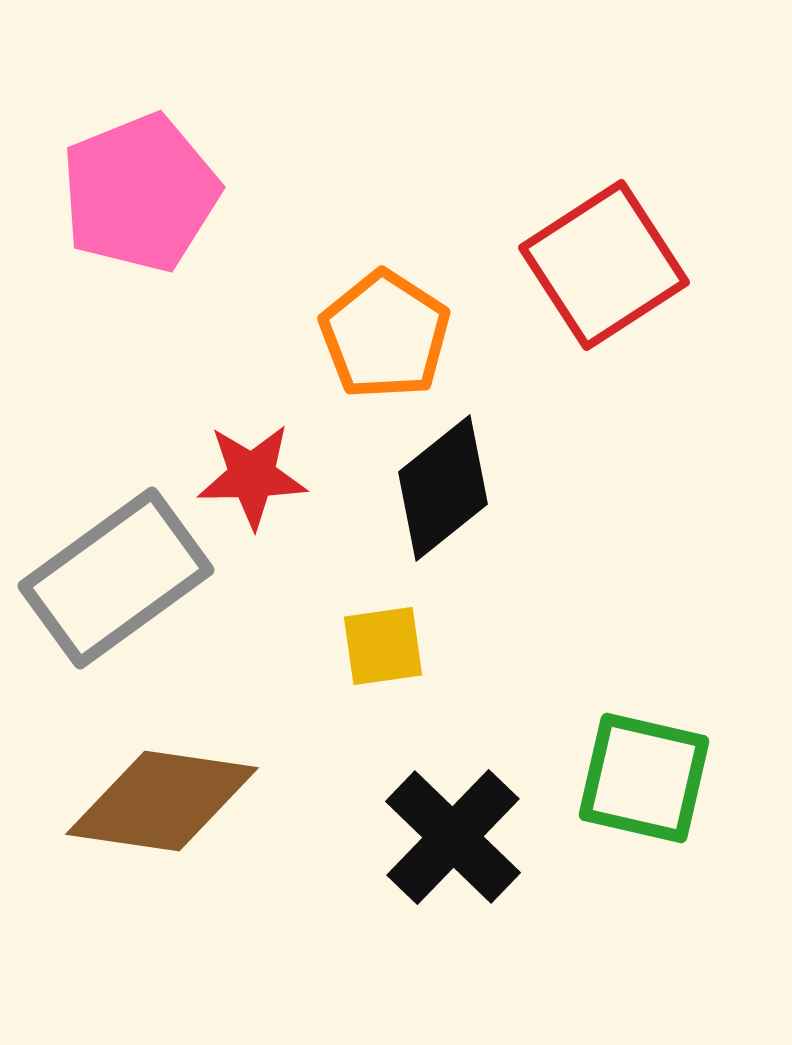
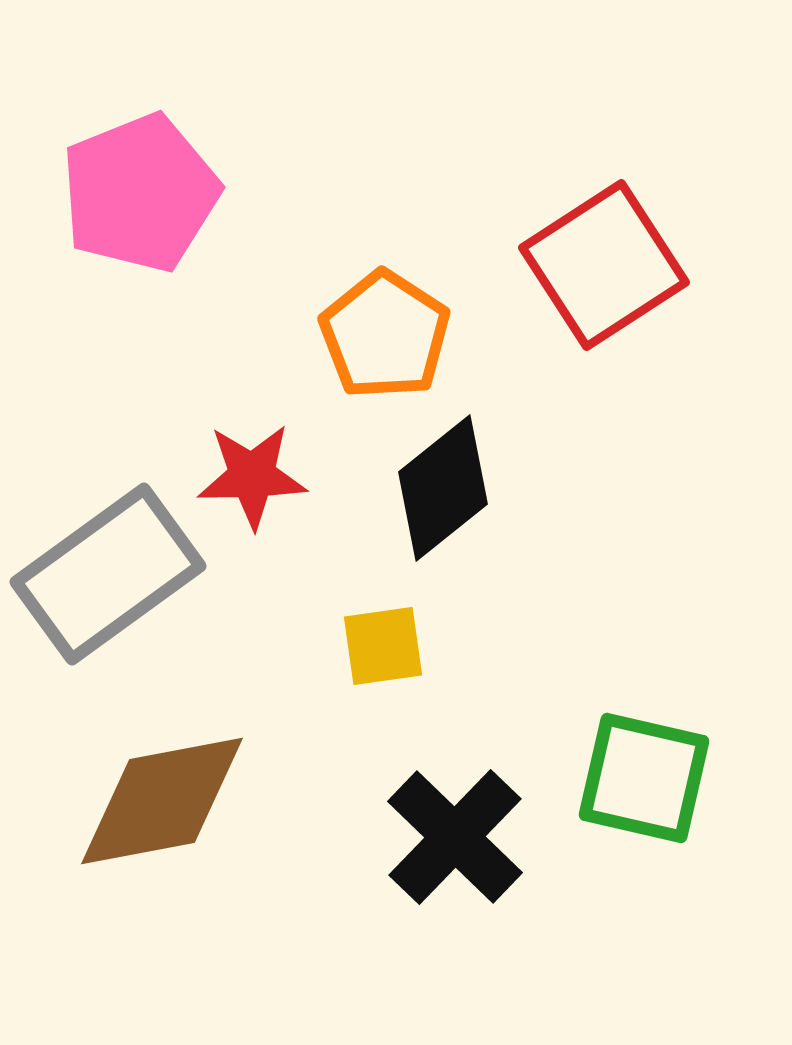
gray rectangle: moved 8 px left, 4 px up
brown diamond: rotated 19 degrees counterclockwise
black cross: moved 2 px right
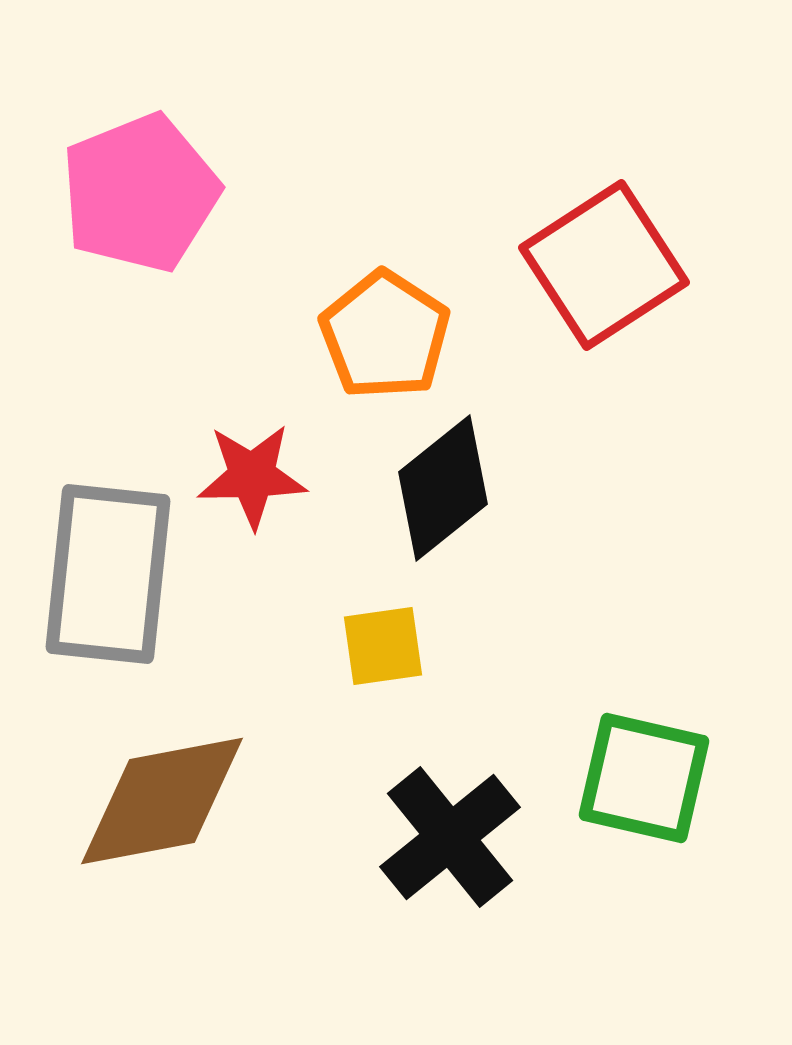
gray rectangle: rotated 48 degrees counterclockwise
black cross: moved 5 px left; rotated 7 degrees clockwise
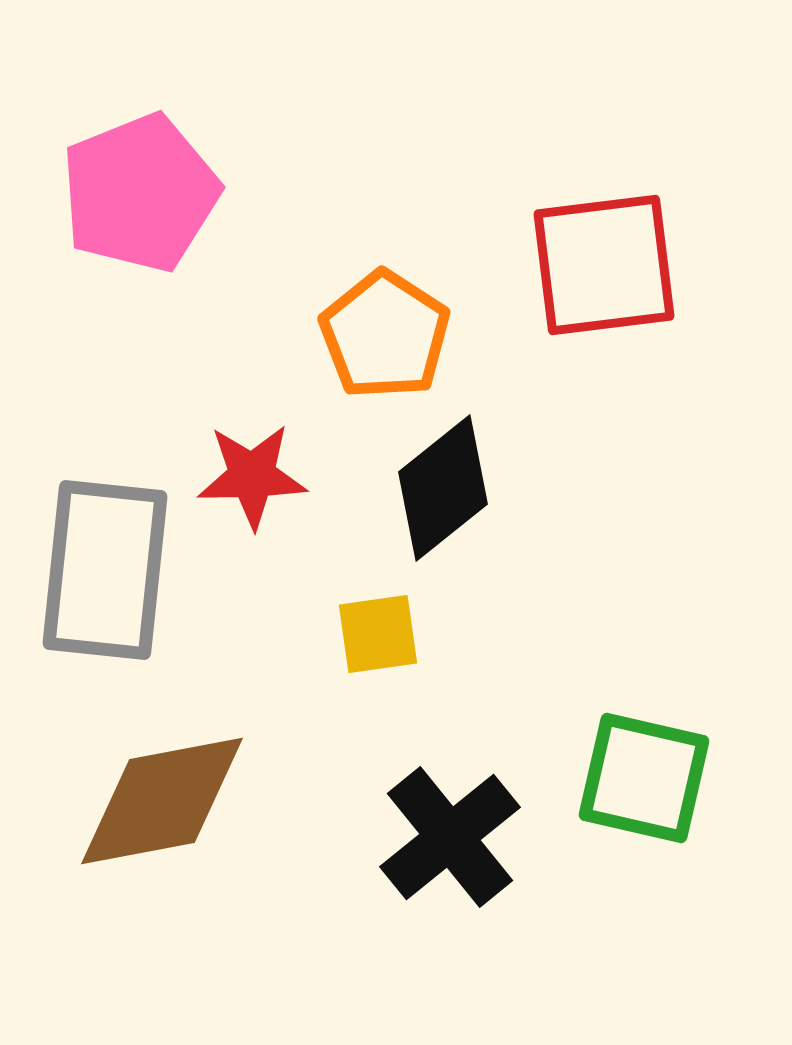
red square: rotated 26 degrees clockwise
gray rectangle: moved 3 px left, 4 px up
yellow square: moved 5 px left, 12 px up
